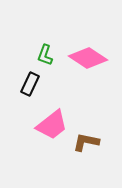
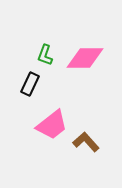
pink diamond: moved 3 px left; rotated 33 degrees counterclockwise
brown L-shape: rotated 36 degrees clockwise
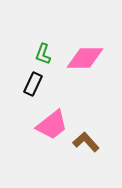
green L-shape: moved 2 px left, 1 px up
black rectangle: moved 3 px right
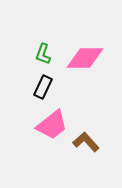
black rectangle: moved 10 px right, 3 px down
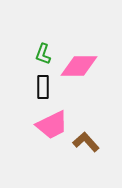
pink diamond: moved 6 px left, 8 px down
black rectangle: rotated 25 degrees counterclockwise
pink trapezoid: rotated 12 degrees clockwise
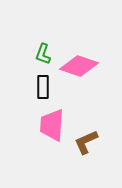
pink diamond: rotated 18 degrees clockwise
pink trapezoid: rotated 120 degrees clockwise
brown L-shape: rotated 72 degrees counterclockwise
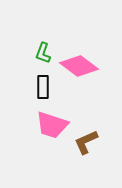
green L-shape: moved 1 px up
pink diamond: rotated 18 degrees clockwise
pink trapezoid: rotated 76 degrees counterclockwise
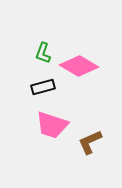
pink diamond: rotated 6 degrees counterclockwise
black rectangle: rotated 75 degrees clockwise
brown L-shape: moved 4 px right
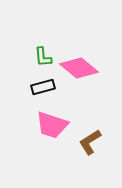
green L-shape: moved 4 px down; rotated 25 degrees counterclockwise
pink diamond: moved 2 px down; rotated 9 degrees clockwise
brown L-shape: rotated 8 degrees counterclockwise
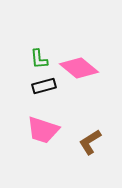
green L-shape: moved 4 px left, 2 px down
black rectangle: moved 1 px right, 1 px up
pink trapezoid: moved 9 px left, 5 px down
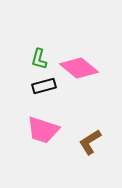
green L-shape: rotated 20 degrees clockwise
